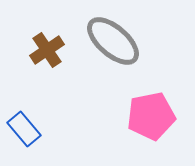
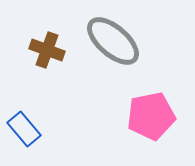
brown cross: rotated 36 degrees counterclockwise
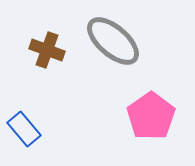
pink pentagon: rotated 24 degrees counterclockwise
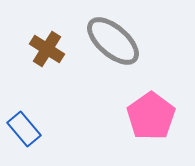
brown cross: moved 1 px up; rotated 12 degrees clockwise
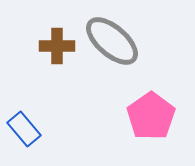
gray ellipse: moved 1 px left
brown cross: moved 10 px right, 3 px up; rotated 32 degrees counterclockwise
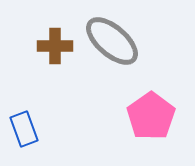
brown cross: moved 2 px left
blue rectangle: rotated 20 degrees clockwise
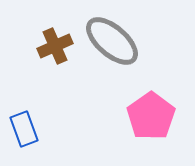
brown cross: rotated 24 degrees counterclockwise
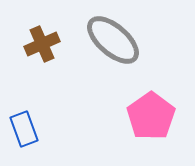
gray ellipse: moved 1 px right, 1 px up
brown cross: moved 13 px left, 2 px up
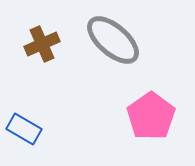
blue rectangle: rotated 40 degrees counterclockwise
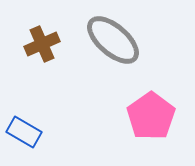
blue rectangle: moved 3 px down
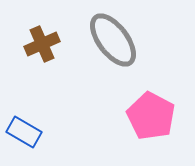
gray ellipse: rotated 12 degrees clockwise
pink pentagon: rotated 9 degrees counterclockwise
